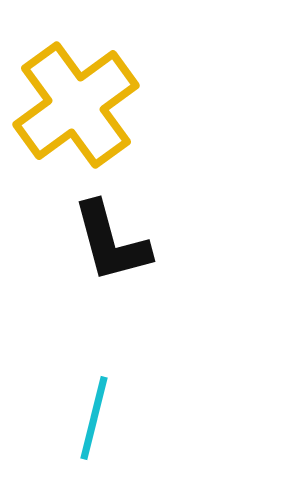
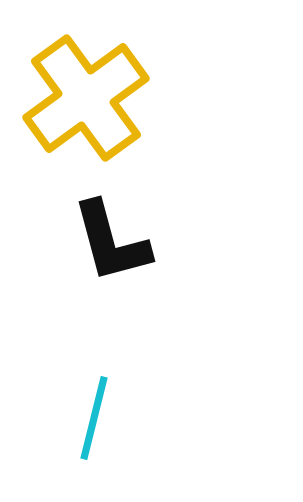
yellow cross: moved 10 px right, 7 px up
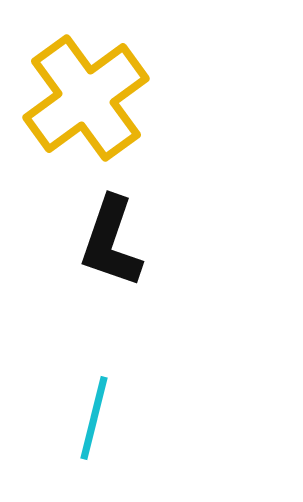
black L-shape: rotated 34 degrees clockwise
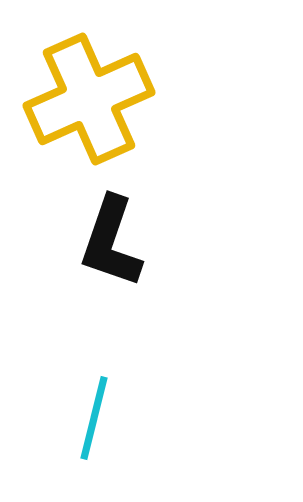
yellow cross: moved 3 px right, 1 px down; rotated 12 degrees clockwise
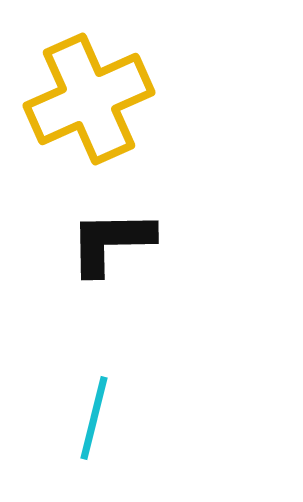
black L-shape: rotated 70 degrees clockwise
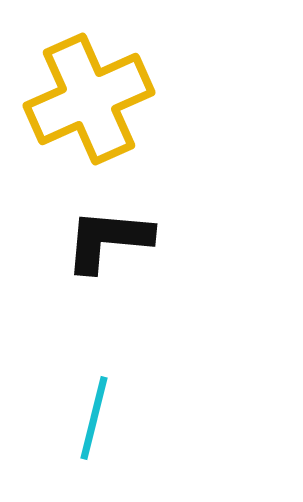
black L-shape: moved 3 px left, 2 px up; rotated 6 degrees clockwise
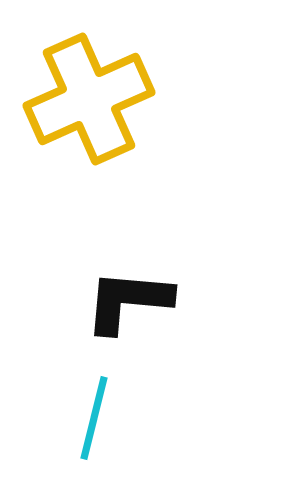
black L-shape: moved 20 px right, 61 px down
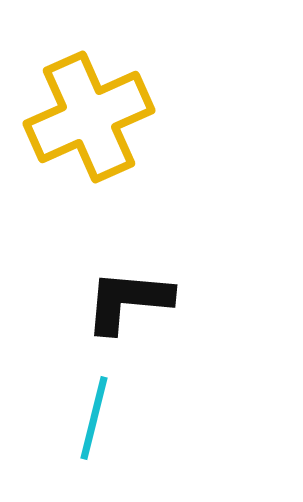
yellow cross: moved 18 px down
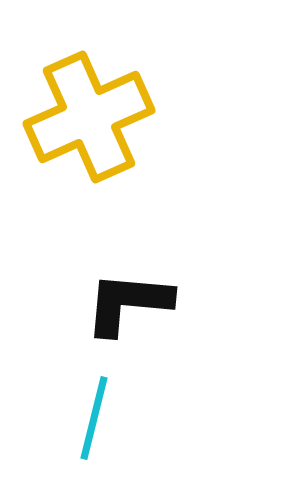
black L-shape: moved 2 px down
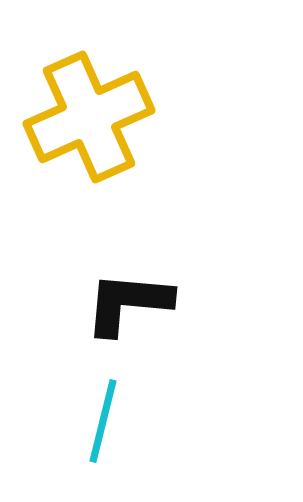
cyan line: moved 9 px right, 3 px down
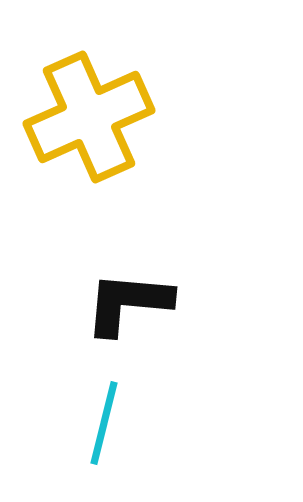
cyan line: moved 1 px right, 2 px down
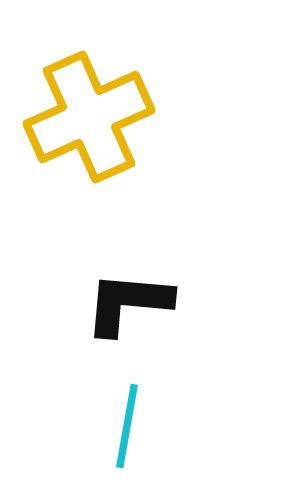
cyan line: moved 23 px right, 3 px down; rotated 4 degrees counterclockwise
